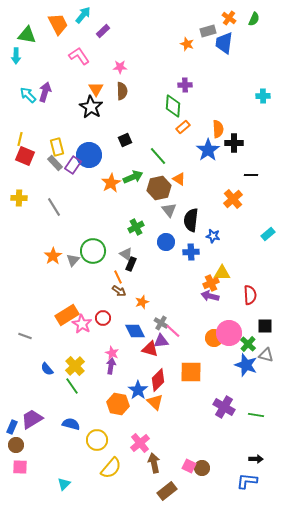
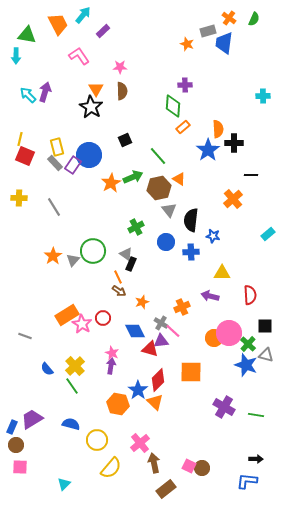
orange cross at (211, 283): moved 29 px left, 24 px down
brown rectangle at (167, 491): moved 1 px left, 2 px up
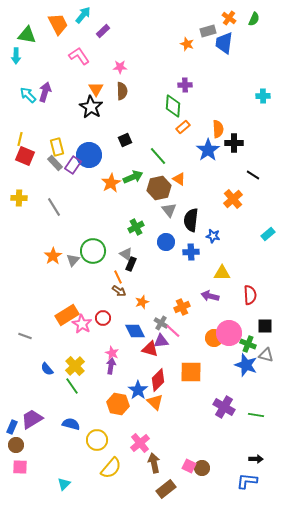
black line at (251, 175): moved 2 px right; rotated 32 degrees clockwise
green cross at (248, 344): rotated 21 degrees counterclockwise
